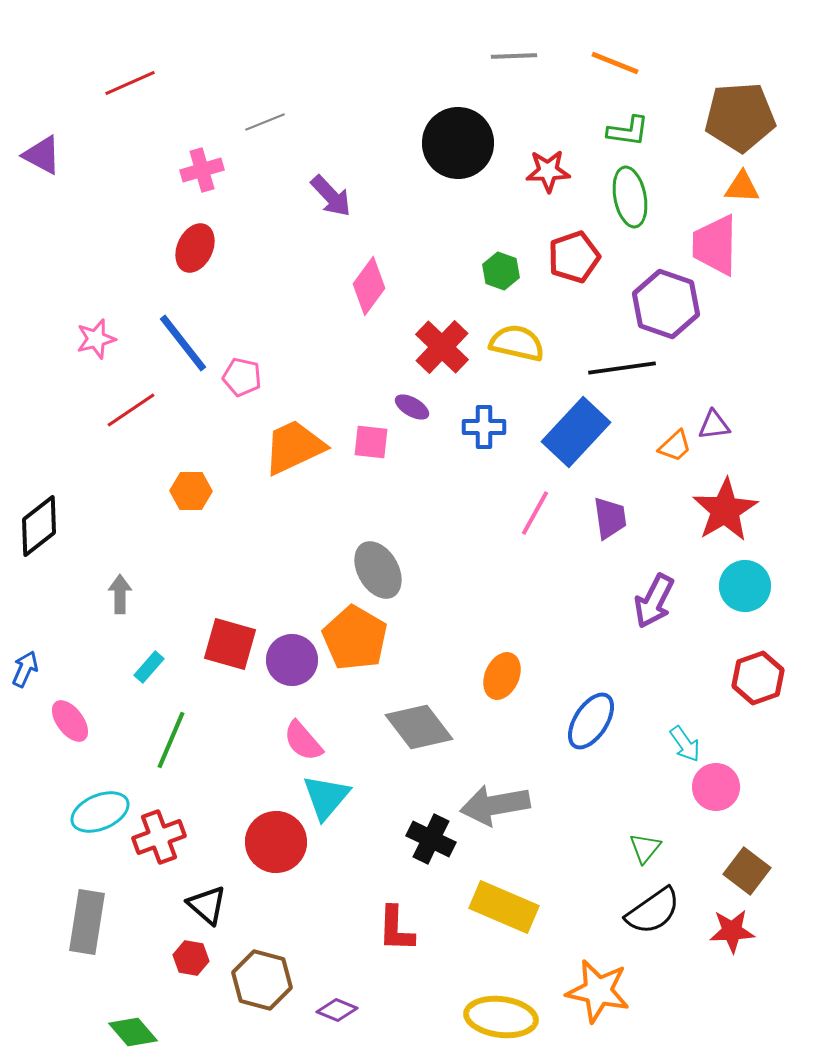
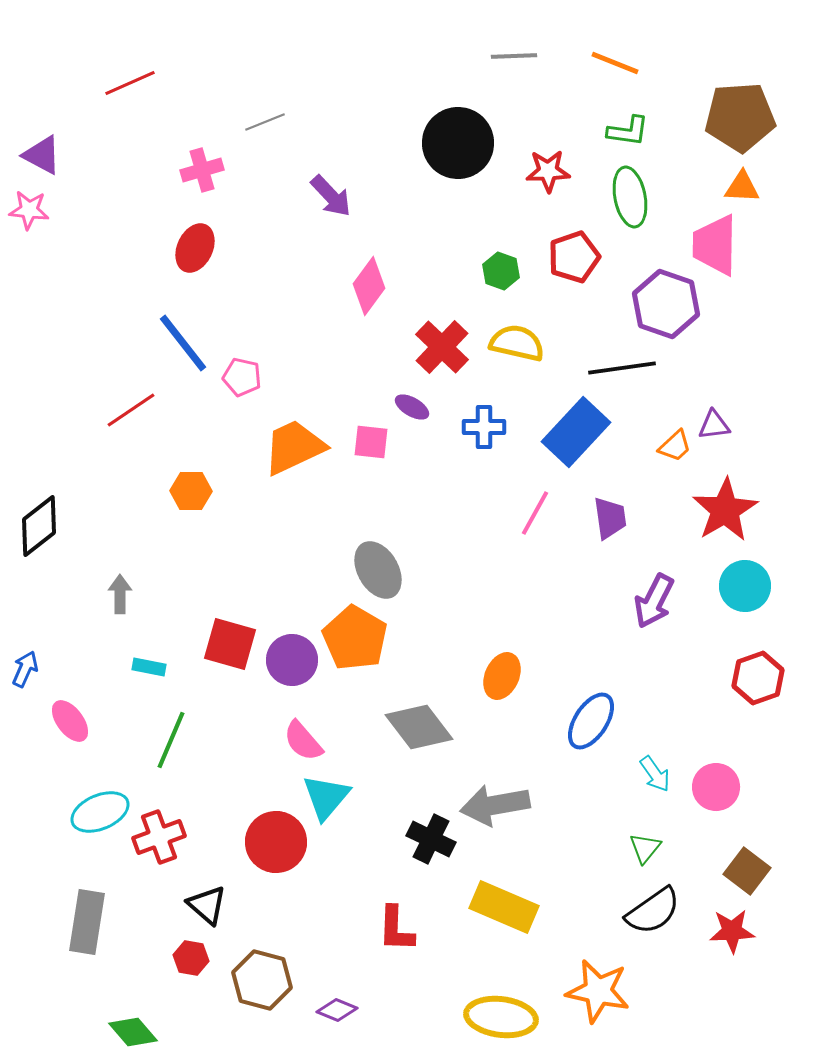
pink star at (96, 339): moved 67 px left, 129 px up; rotated 21 degrees clockwise
cyan rectangle at (149, 667): rotated 60 degrees clockwise
cyan arrow at (685, 744): moved 30 px left, 30 px down
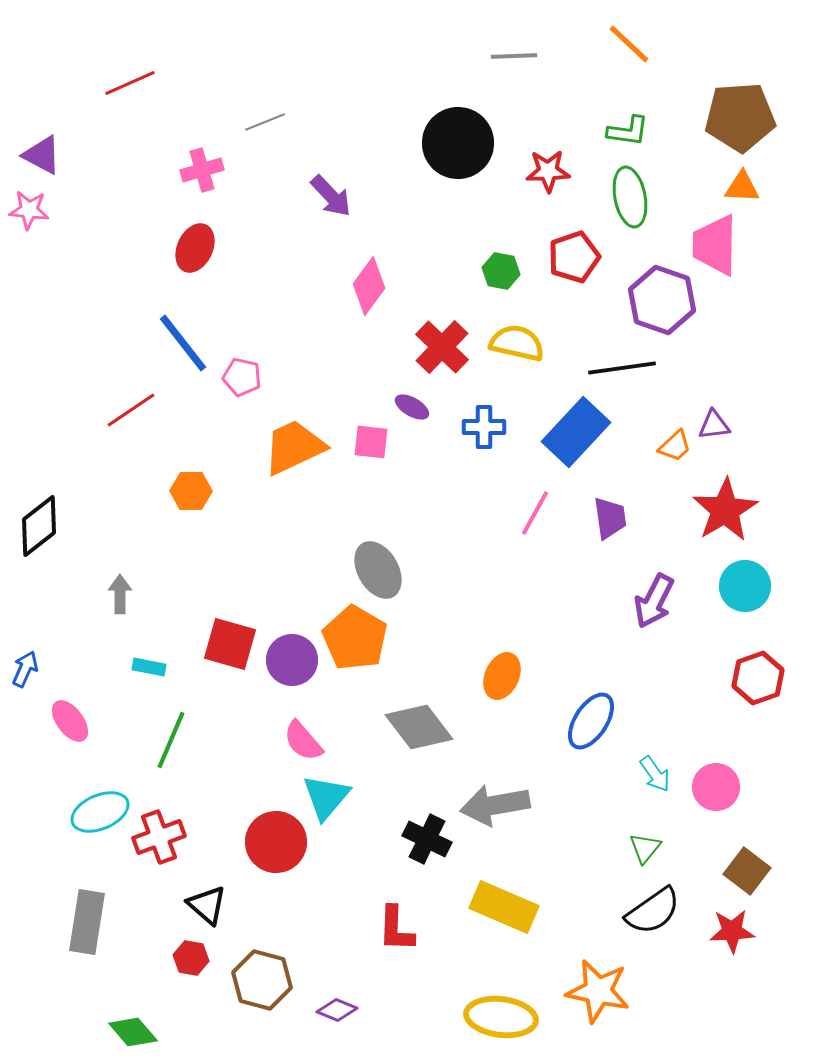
orange line at (615, 63): moved 14 px right, 19 px up; rotated 21 degrees clockwise
green hexagon at (501, 271): rotated 9 degrees counterclockwise
purple hexagon at (666, 304): moved 4 px left, 4 px up
black cross at (431, 839): moved 4 px left
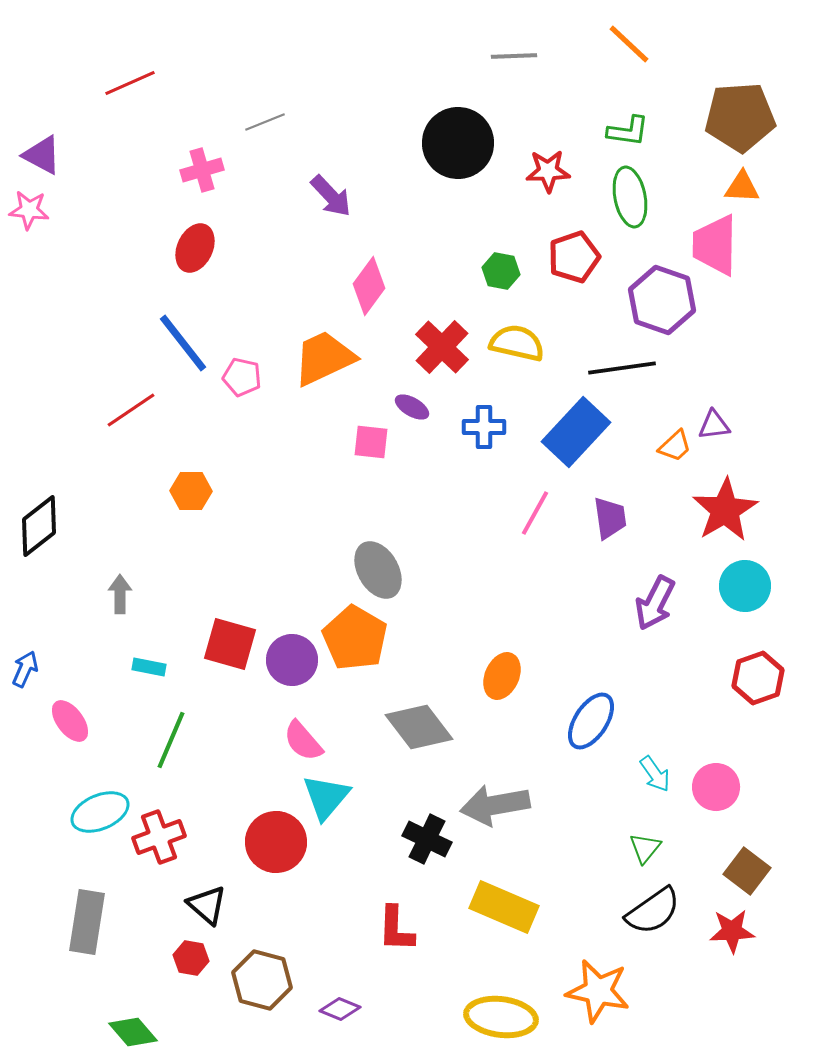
orange trapezoid at (294, 447): moved 30 px right, 89 px up
purple arrow at (654, 601): moved 1 px right, 2 px down
purple diamond at (337, 1010): moved 3 px right, 1 px up
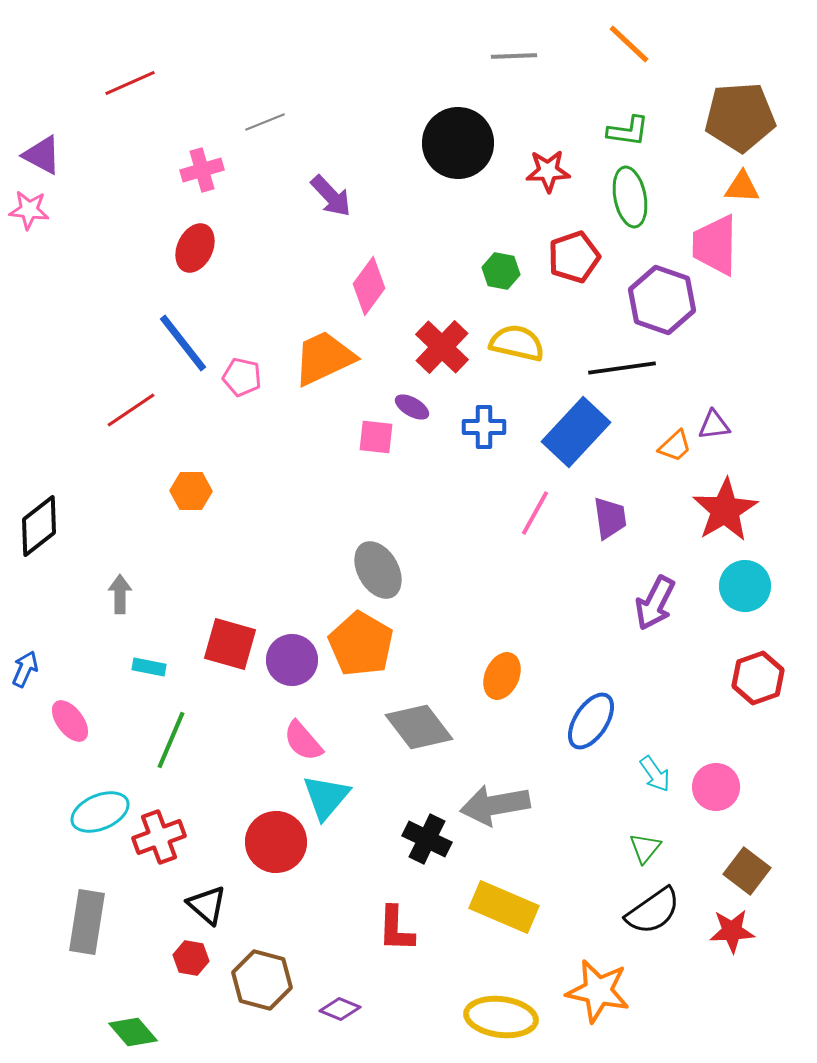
pink square at (371, 442): moved 5 px right, 5 px up
orange pentagon at (355, 638): moved 6 px right, 6 px down
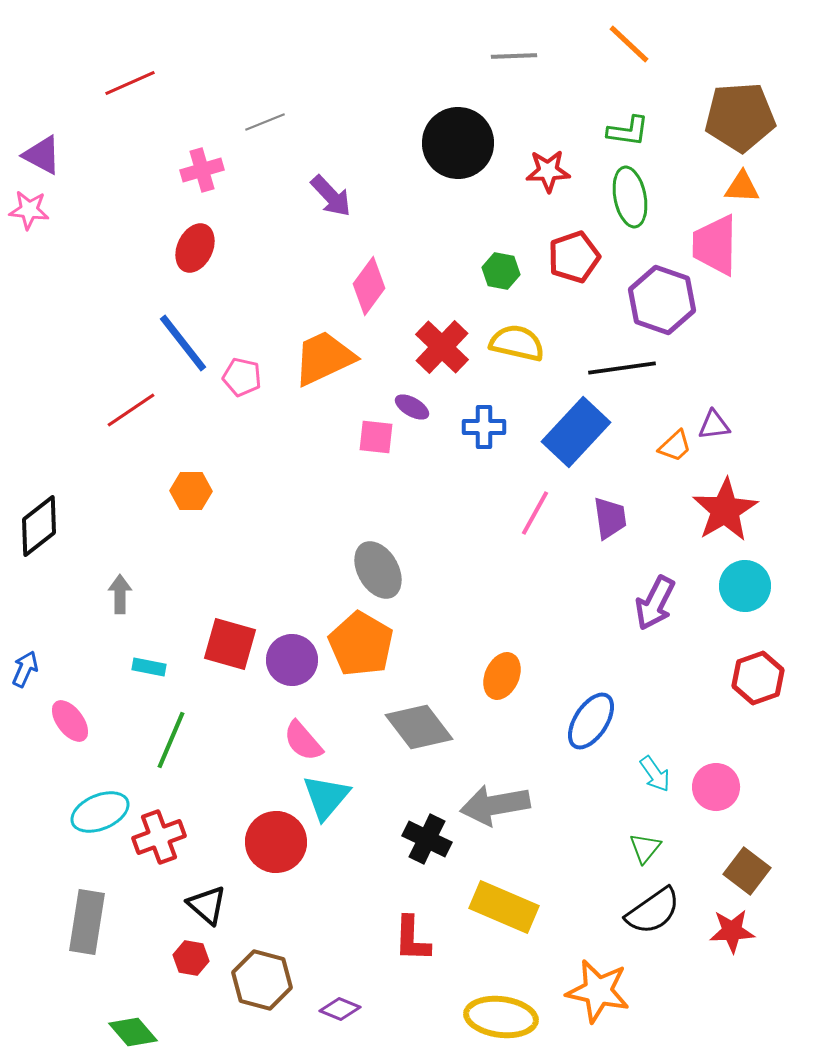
red L-shape at (396, 929): moved 16 px right, 10 px down
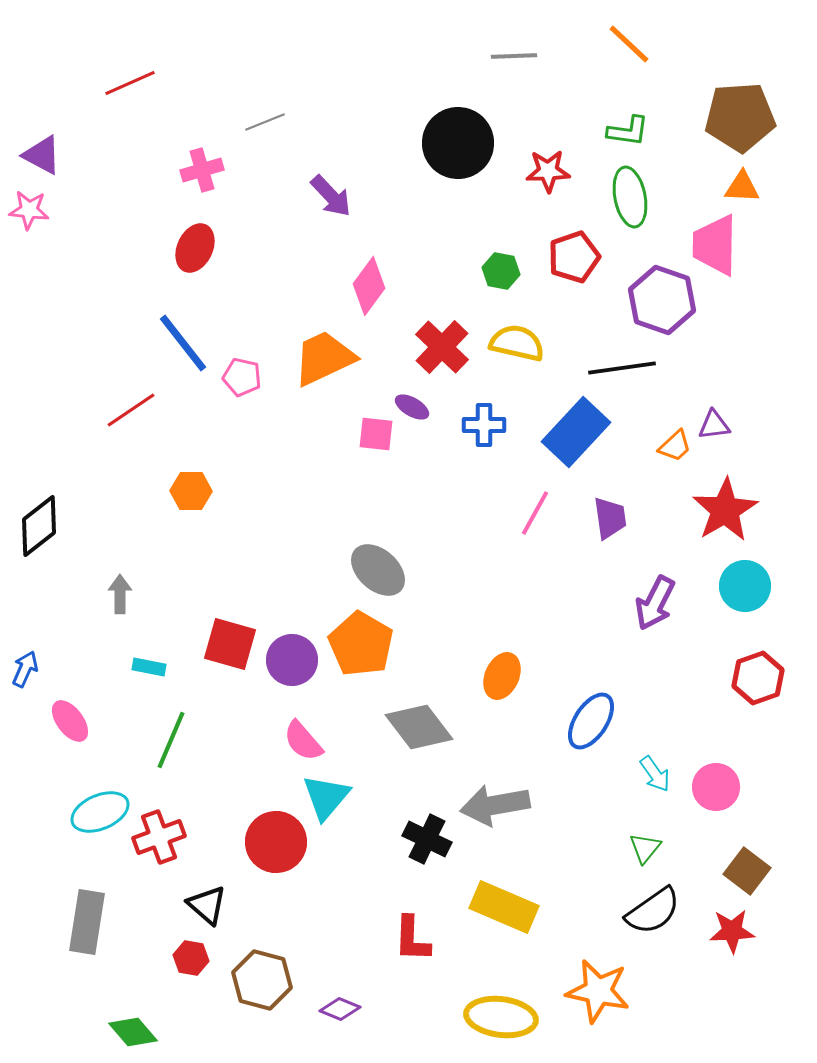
blue cross at (484, 427): moved 2 px up
pink square at (376, 437): moved 3 px up
gray ellipse at (378, 570): rotated 18 degrees counterclockwise
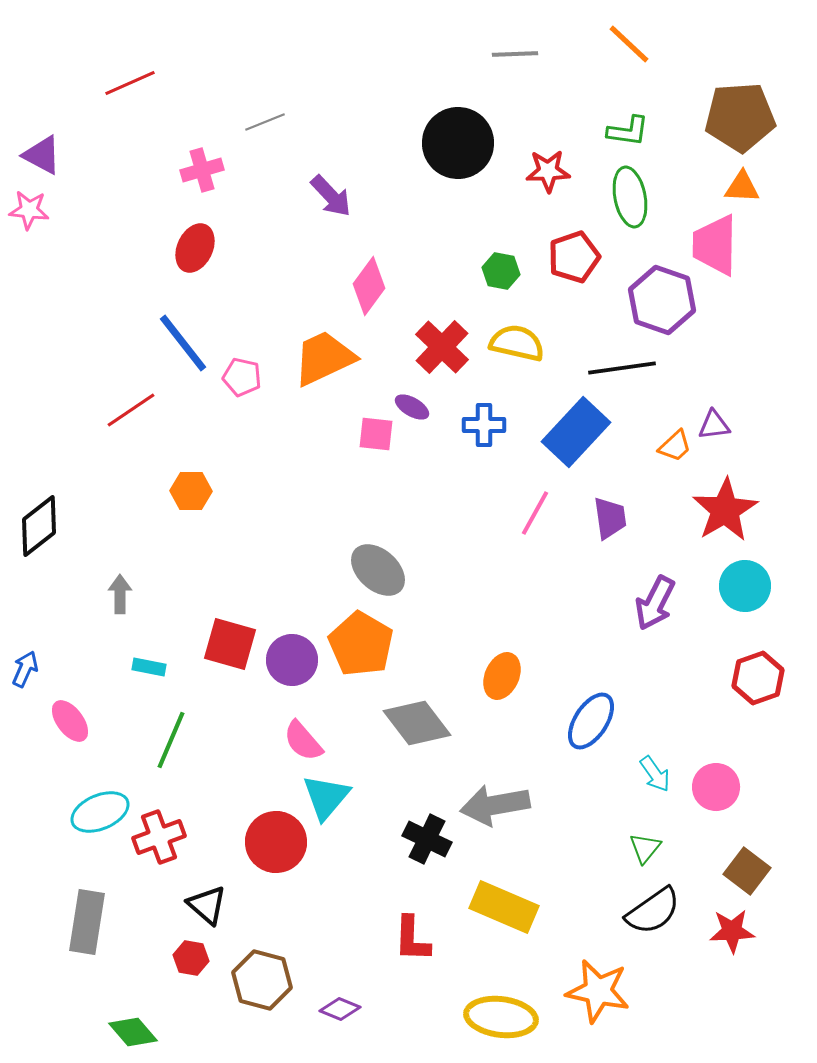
gray line at (514, 56): moved 1 px right, 2 px up
gray diamond at (419, 727): moved 2 px left, 4 px up
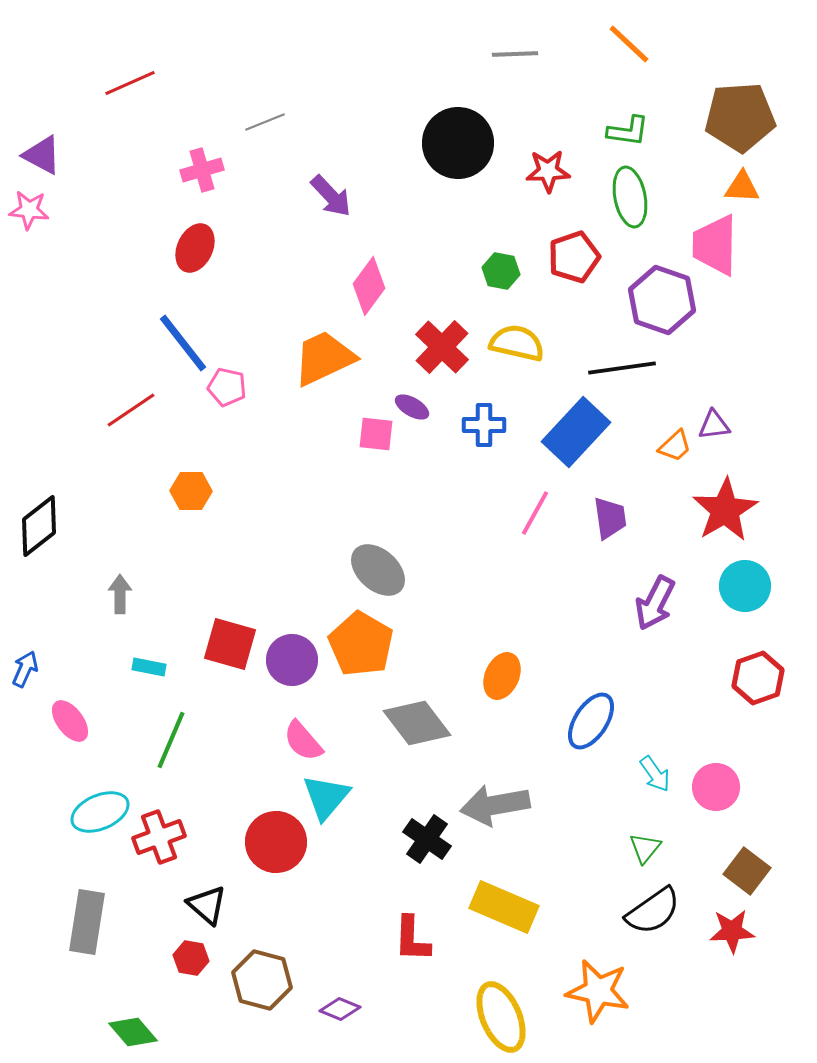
pink pentagon at (242, 377): moved 15 px left, 10 px down
black cross at (427, 839): rotated 9 degrees clockwise
yellow ellipse at (501, 1017): rotated 60 degrees clockwise
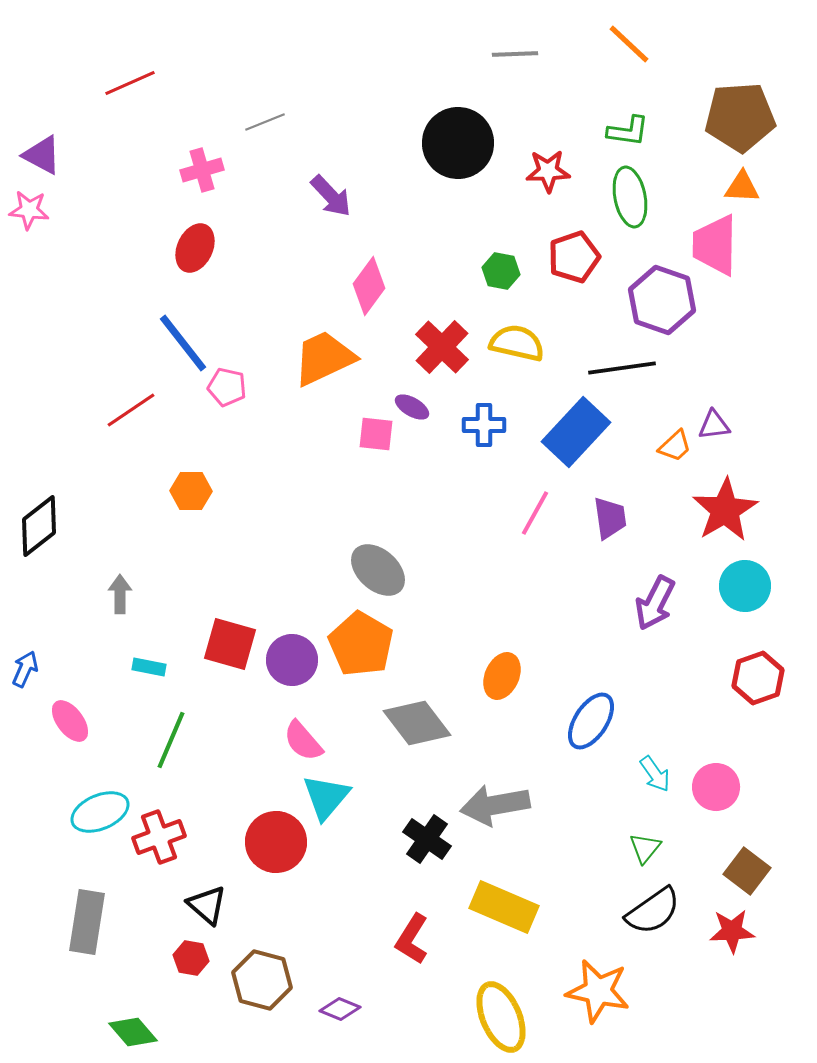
red L-shape at (412, 939): rotated 30 degrees clockwise
